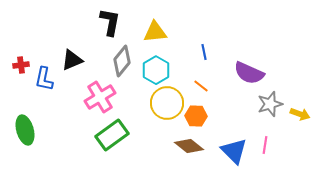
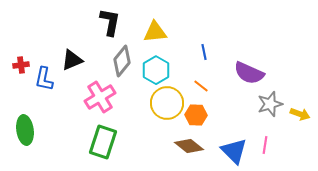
orange hexagon: moved 1 px up
green ellipse: rotated 8 degrees clockwise
green rectangle: moved 9 px left, 7 px down; rotated 36 degrees counterclockwise
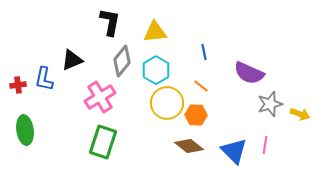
red cross: moved 3 px left, 20 px down
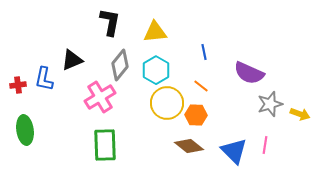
gray diamond: moved 2 px left, 4 px down
green rectangle: moved 2 px right, 3 px down; rotated 20 degrees counterclockwise
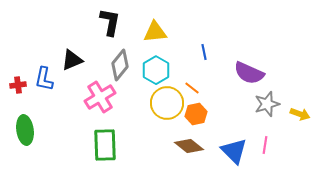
orange line: moved 9 px left, 2 px down
gray star: moved 3 px left
orange hexagon: moved 1 px up; rotated 15 degrees counterclockwise
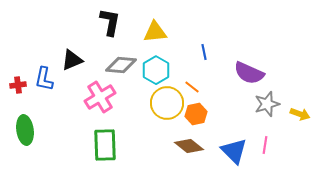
gray diamond: moved 1 px right; rotated 56 degrees clockwise
orange line: moved 1 px up
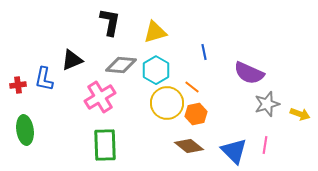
yellow triangle: rotated 10 degrees counterclockwise
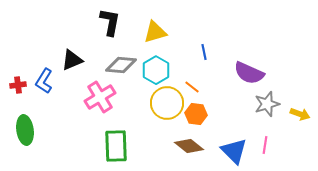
blue L-shape: moved 2 px down; rotated 20 degrees clockwise
orange hexagon: rotated 20 degrees clockwise
green rectangle: moved 11 px right, 1 px down
